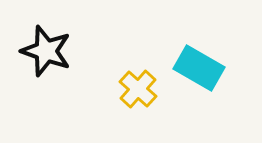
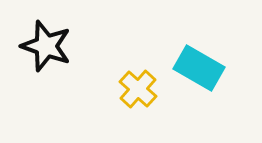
black star: moved 5 px up
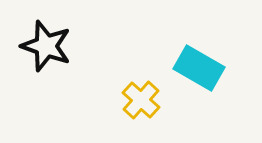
yellow cross: moved 3 px right, 11 px down
